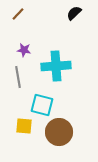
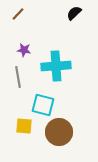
cyan square: moved 1 px right
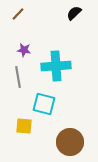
cyan square: moved 1 px right, 1 px up
brown circle: moved 11 px right, 10 px down
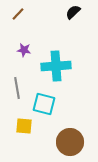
black semicircle: moved 1 px left, 1 px up
gray line: moved 1 px left, 11 px down
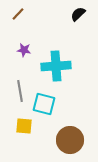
black semicircle: moved 5 px right, 2 px down
gray line: moved 3 px right, 3 px down
brown circle: moved 2 px up
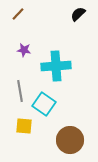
cyan square: rotated 20 degrees clockwise
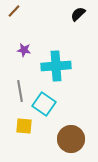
brown line: moved 4 px left, 3 px up
brown circle: moved 1 px right, 1 px up
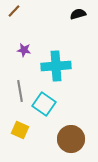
black semicircle: rotated 28 degrees clockwise
yellow square: moved 4 px left, 4 px down; rotated 18 degrees clockwise
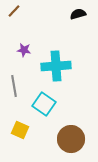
gray line: moved 6 px left, 5 px up
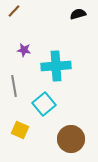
cyan square: rotated 15 degrees clockwise
